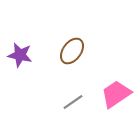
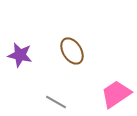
brown ellipse: rotated 68 degrees counterclockwise
gray line: moved 17 px left; rotated 65 degrees clockwise
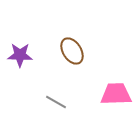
purple star: rotated 10 degrees counterclockwise
pink trapezoid: rotated 32 degrees clockwise
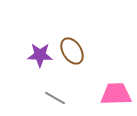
purple star: moved 20 px right
gray line: moved 1 px left, 4 px up
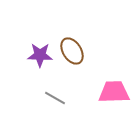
pink trapezoid: moved 2 px left, 2 px up
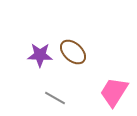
brown ellipse: moved 1 px right, 1 px down; rotated 16 degrees counterclockwise
pink trapezoid: rotated 56 degrees counterclockwise
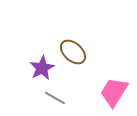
purple star: moved 2 px right, 13 px down; rotated 30 degrees counterclockwise
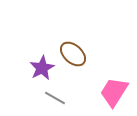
brown ellipse: moved 2 px down
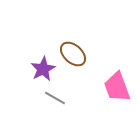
purple star: moved 1 px right, 1 px down
pink trapezoid: moved 3 px right, 5 px up; rotated 52 degrees counterclockwise
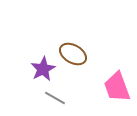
brown ellipse: rotated 12 degrees counterclockwise
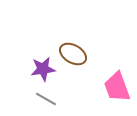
purple star: rotated 20 degrees clockwise
gray line: moved 9 px left, 1 px down
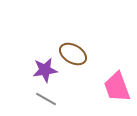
purple star: moved 2 px right, 1 px down
